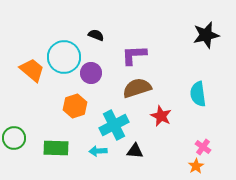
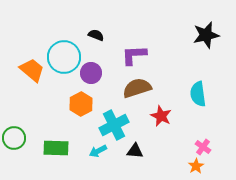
orange hexagon: moved 6 px right, 2 px up; rotated 10 degrees counterclockwise
cyan arrow: rotated 24 degrees counterclockwise
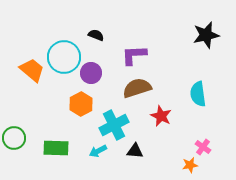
orange star: moved 6 px left, 1 px up; rotated 21 degrees clockwise
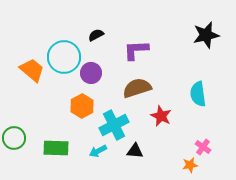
black semicircle: rotated 49 degrees counterclockwise
purple L-shape: moved 2 px right, 5 px up
orange hexagon: moved 1 px right, 2 px down
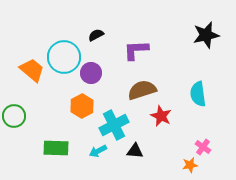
brown semicircle: moved 5 px right, 2 px down
green circle: moved 22 px up
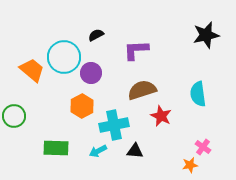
cyan cross: rotated 16 degrees clockwise
